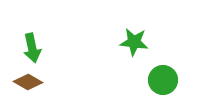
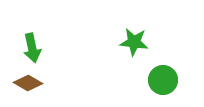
brown diamond: moved 1 px down
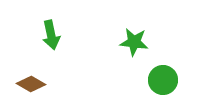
green arrow: moved 19 px right, 13 px up
brown diamond: moved 3 px right, 1 px down
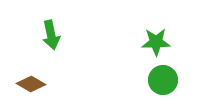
green star: moved 22 px right; rotated 8 degrees counterclockwise
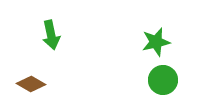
green star: rotated 12 degrees counterclockwise
